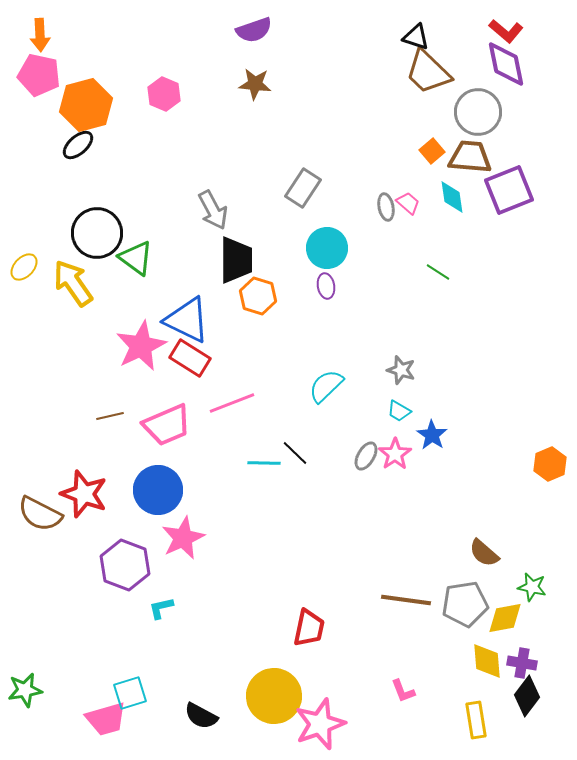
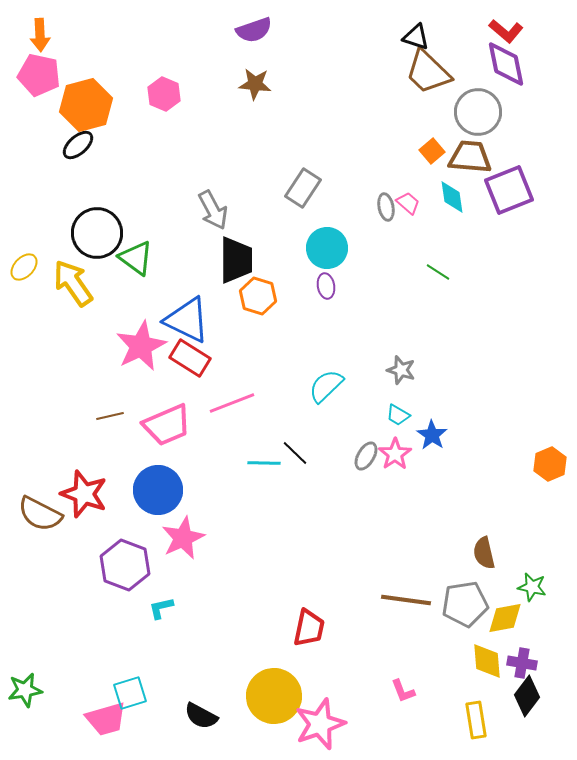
cyan trapezoid at (399, 411): moved 1 px left, 4 px down
brown semicircle at (484, 553): rotated 36 degrees clockwise
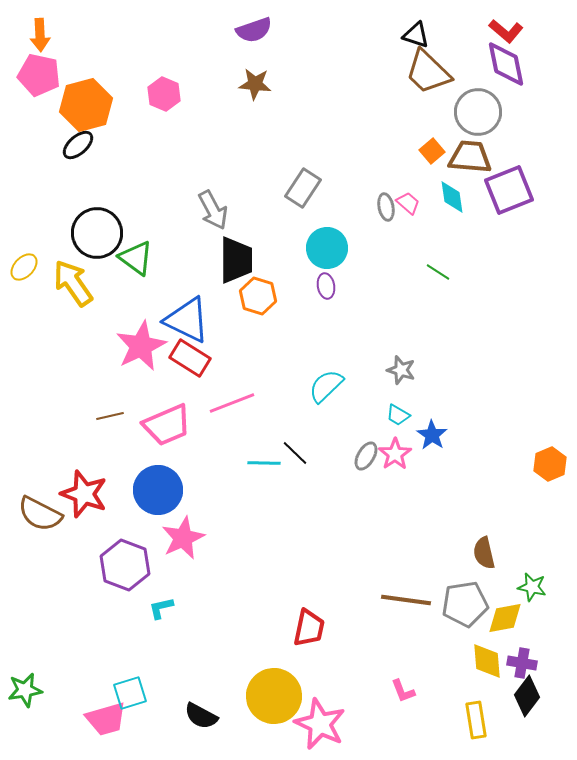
black triangle at (416, 37): moved 2 px up
pink star at (320, 724): rotated 27 degrees counterclockwise
